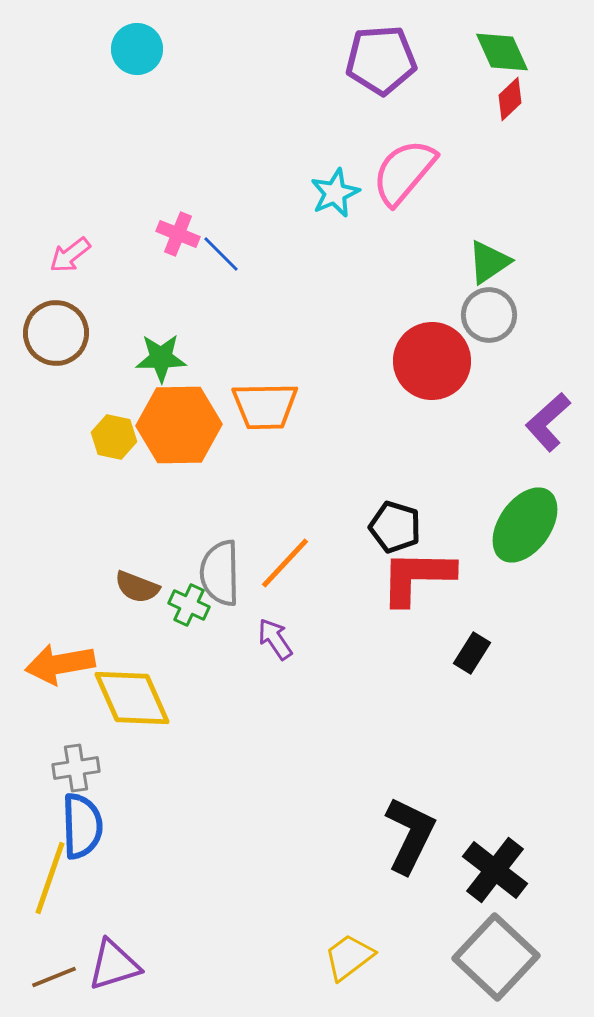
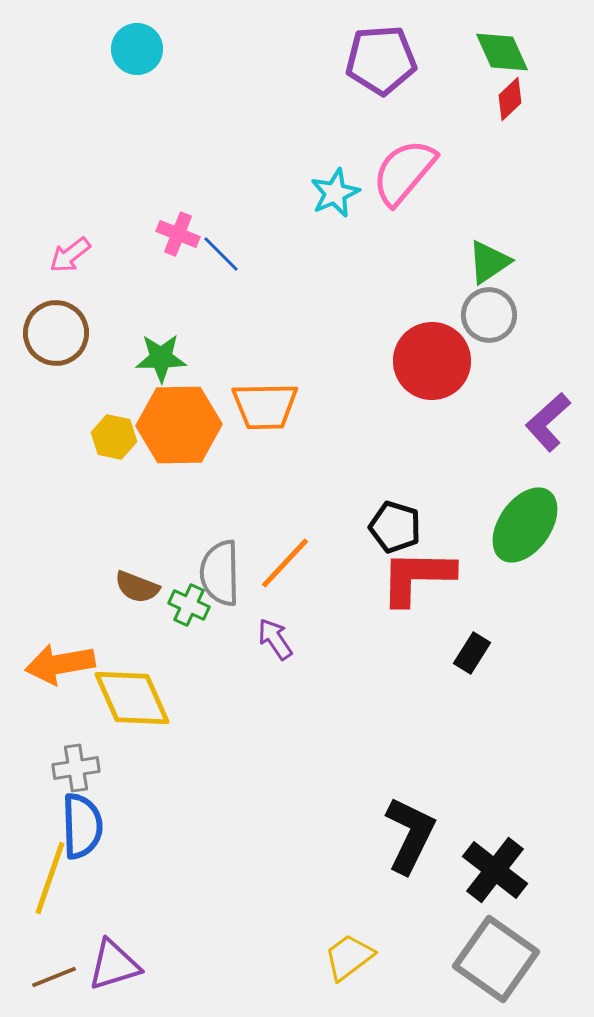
gray square: moved 2 px down; rotated 8 degrees counterclockwise
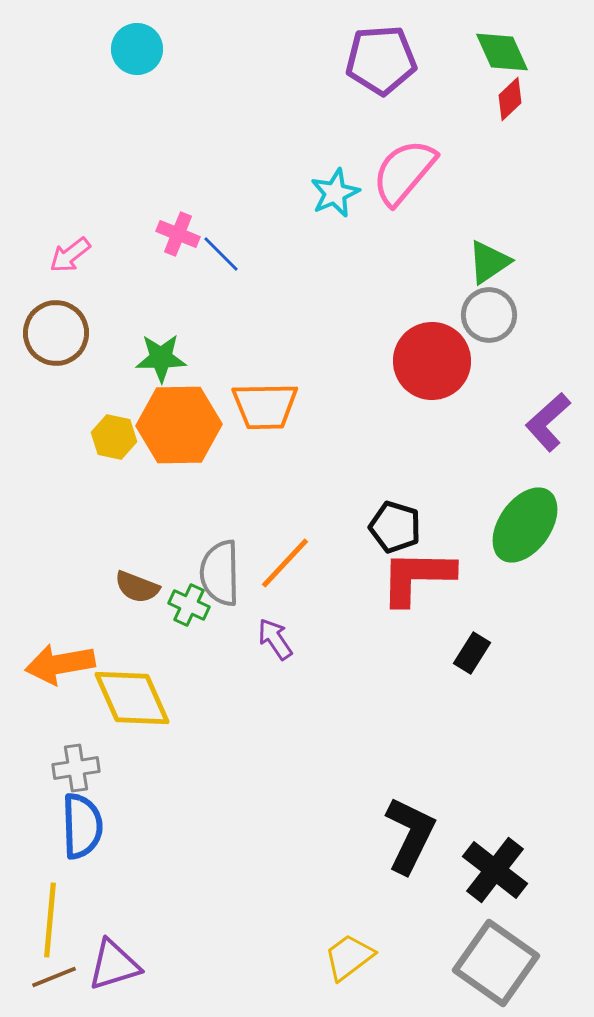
yellow line: moved 42 px down; rotated 14 degrees counterclockwise
gray square: moved 4 px down
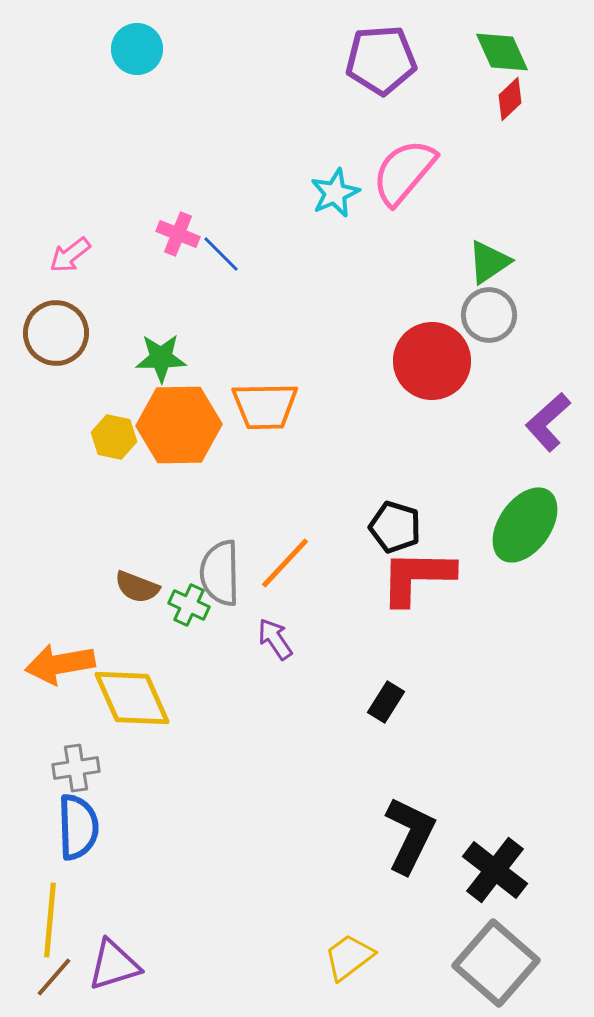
black rectangle: moved 86 px left, 49 px down
blue semicircle: moved 4 px left, 1 px down
gray square: rotated 6 degrees clockwise
brown line: rotated 27 degrees counterclockwise
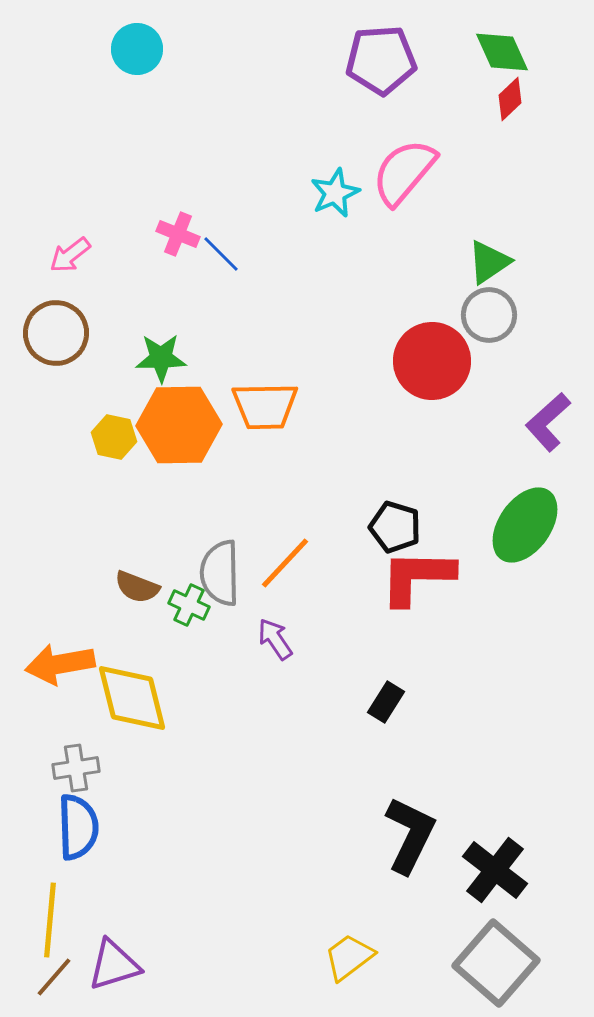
yellow diamond: rotated 10 degrees clockwise
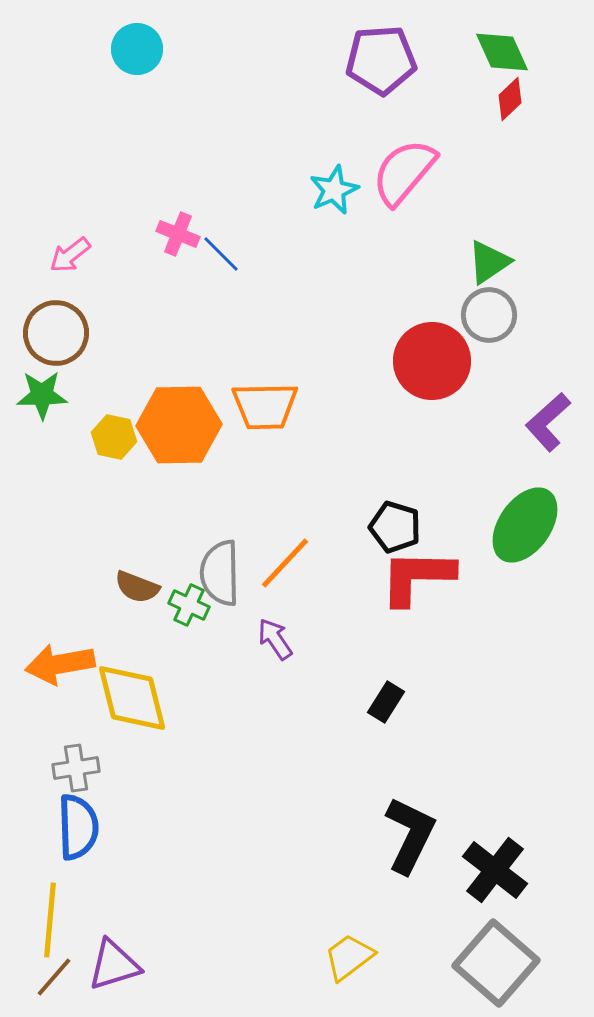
cyan star: moved 1 px left, 3 px up
green star: moved 119 px left, 37 px down
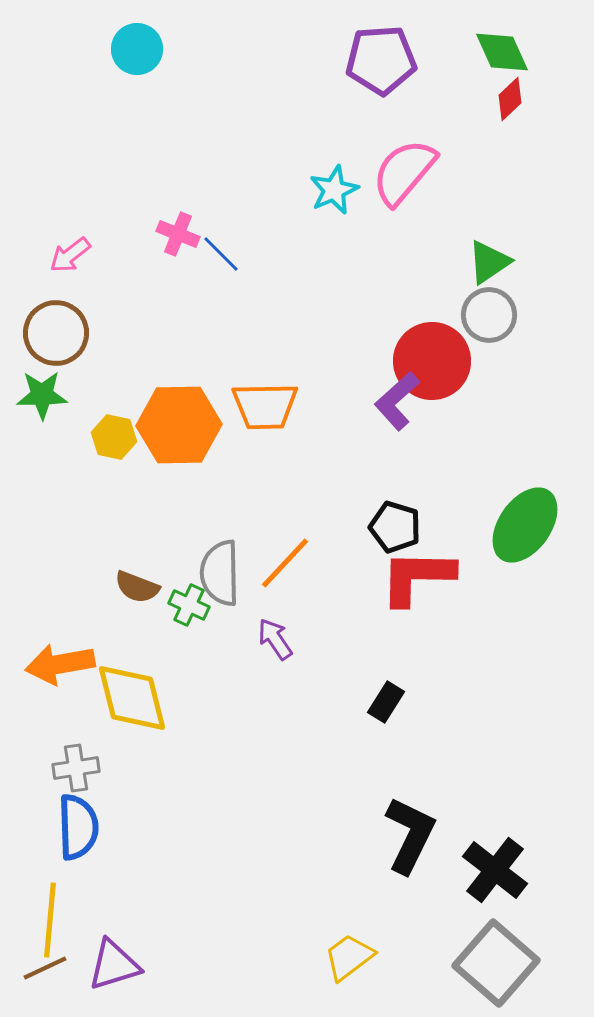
purple L-shape: moved 151 px left, 21 px up
brown line: moved 9 px left, 9 px up; rotated 24 degrees clockwise
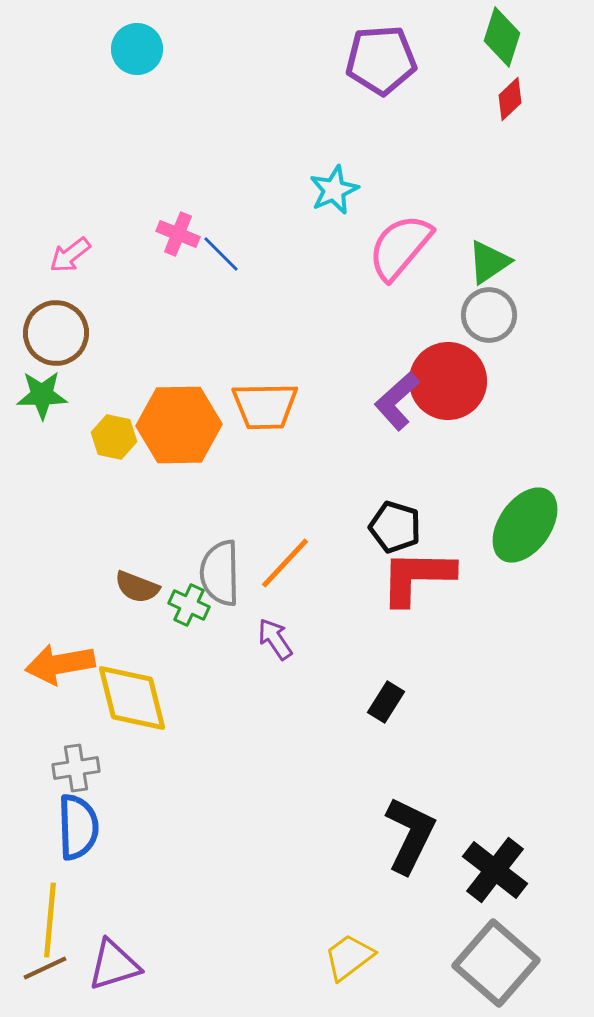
green diamond: moved 15 px up; rotated 42 degrees clockwise
pink semicircle: moved 4 px left, 75 px down
red circle: moved 16 px right, 20 px down
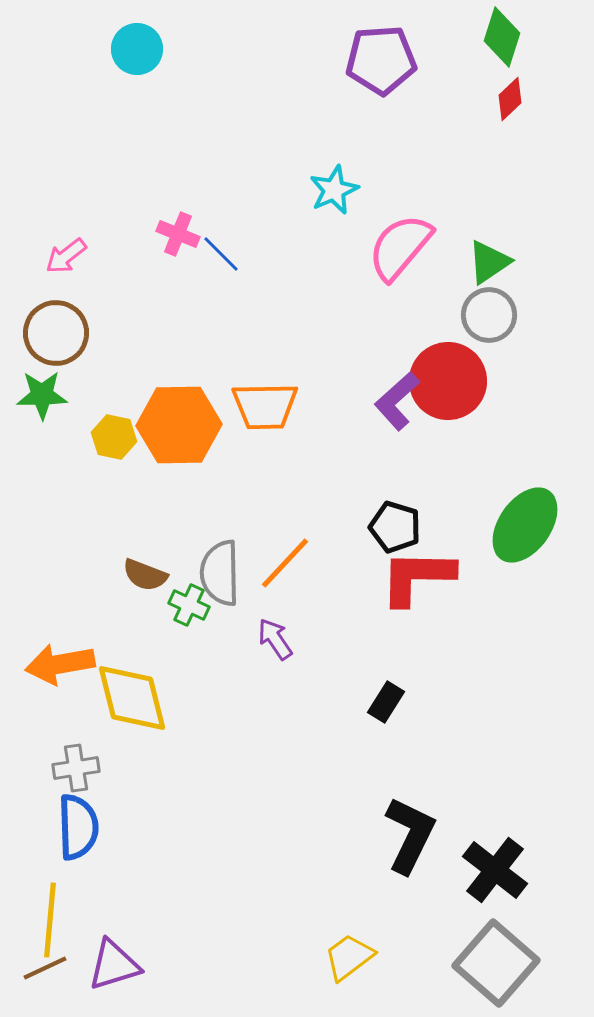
pink arrow: moved 4 px left, 1 px down
brown semicircle: moved 8 px right, 12 px up
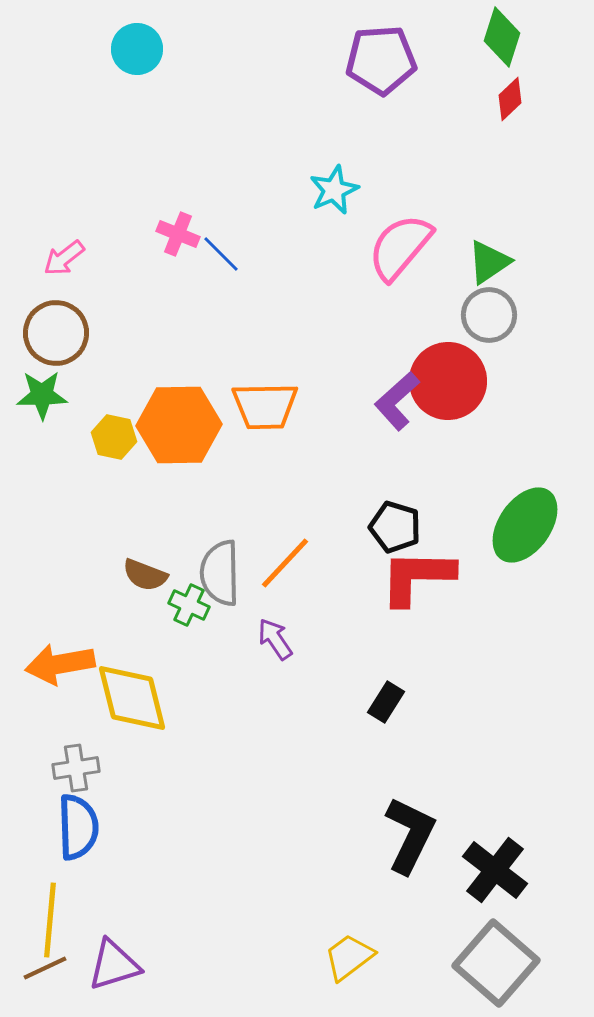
pink arrow: moved 2 px left, 2 px down
